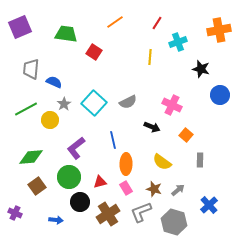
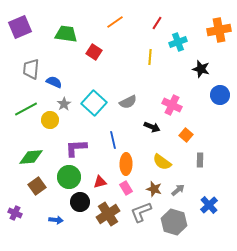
purple L-shape: rotated 35 degrees clockwise
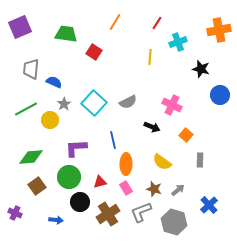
orange line: rotated 24 degrees counterclockwise
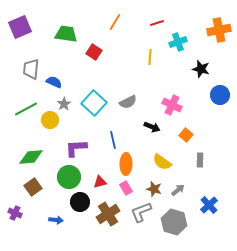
red line: rotated 40 degrees clockwise
brown square: moved 4 px left, 1 px down
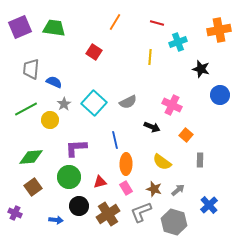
red line: rotated 32 degrees clockwise
green trapezoid: moved 12 px left, 6 px up
blue line: moved 2 px right
black circle: moved 1 px left, 4 px down
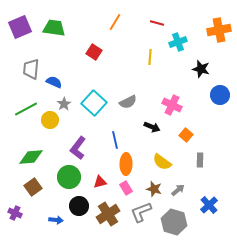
purple L-shape: moved 2 px right; rotated 50 degrees counterclockwise
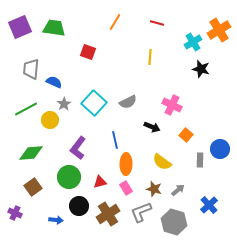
orange cross: rotated 20 degrees counterclockwise
cyan cross: moved 15 px right; rotated 12 degrees counterclockwise
red square: moved 6 px left; rotated 14 degrees counterclockwise
blue circle: moved 54 px down
green diamond: moved 4 px up
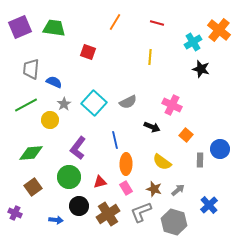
orange cross: rotated 20 degrees counterclockwise
green line: moved 4 px up
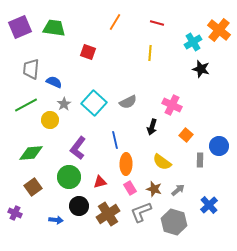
yellow line: moved 4 px up
black arrow: rotated 84 degrees clockwise
blue circle: moved 1 px left, 3 px up
pink rectangle: moved 4 px right
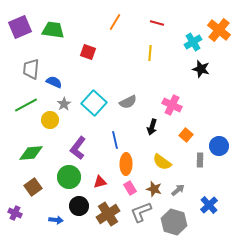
green trapezoid: moved 1 px left, 2 px down
